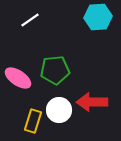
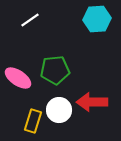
cyan hexagon: moved 1 px left, 2 px down
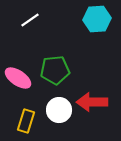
yellow rectangle: moved 7 px left
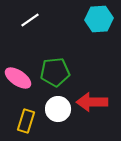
cyan hexagon: moved 2 px right
green pentagon: moved 2 px down
white circle: moved 1 px left, 1 px up
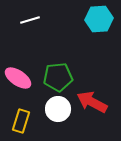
white line: rotated 18 degrees clockwise
green pentagon: moved 3 px right, 5 px down
red arrow: rotated 28 degrees clockwise
yellow rectangle: moved 5 px left
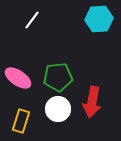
white line: moved 2 px right; rotated 36 degrees counterclockwise
red arrow: rotated 108 degrees counterclockwise
